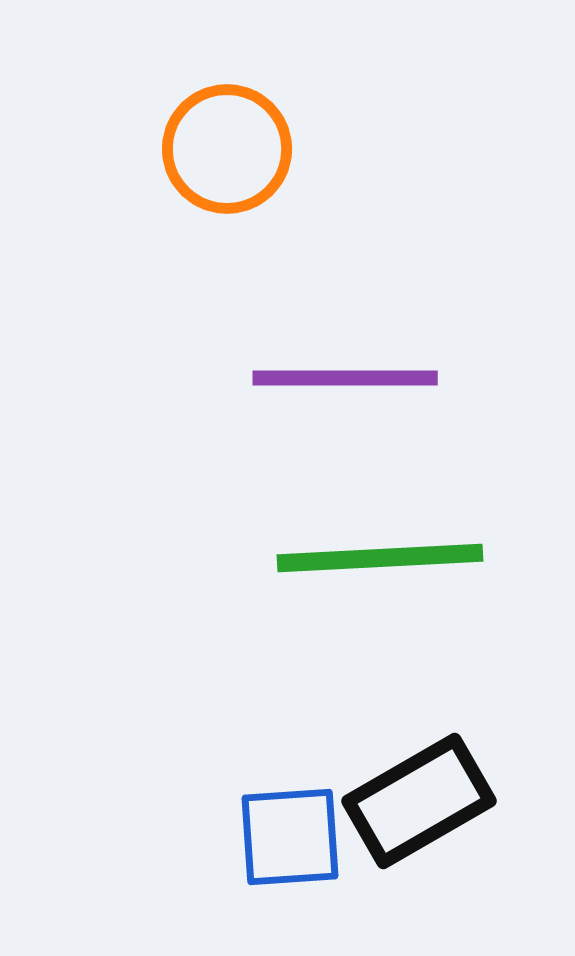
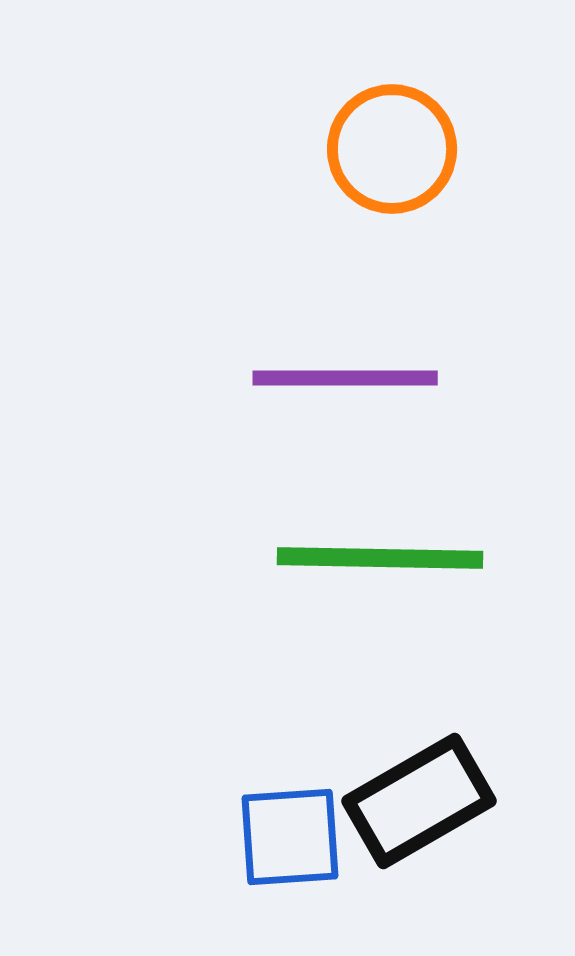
orange circle: moved 165 px right
green line: rotated 4 degrees clockwise
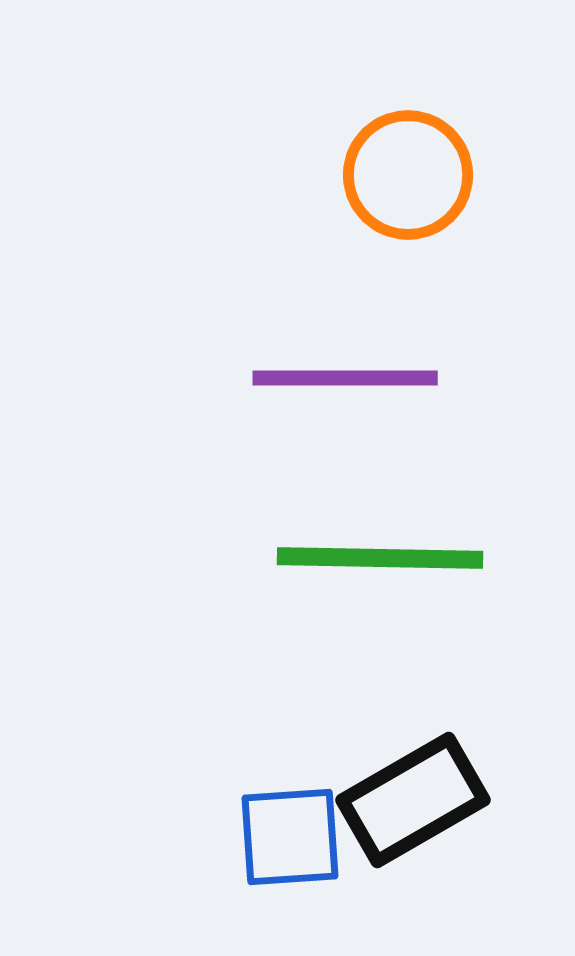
orange circle: moved 16 px right, 26 px down
black rectangle: moved 6 px left, 1 px up
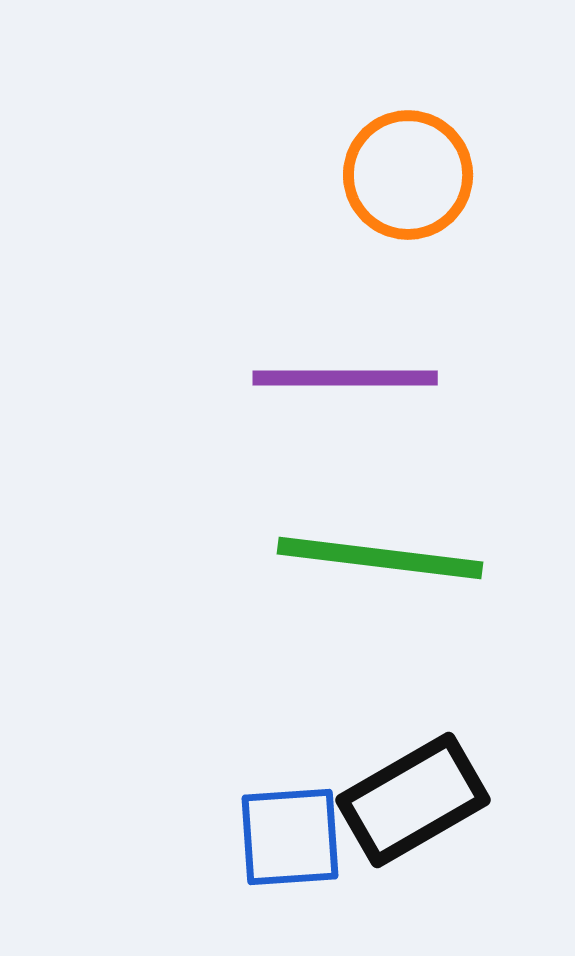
green line: rotated 6 degrees clockwise
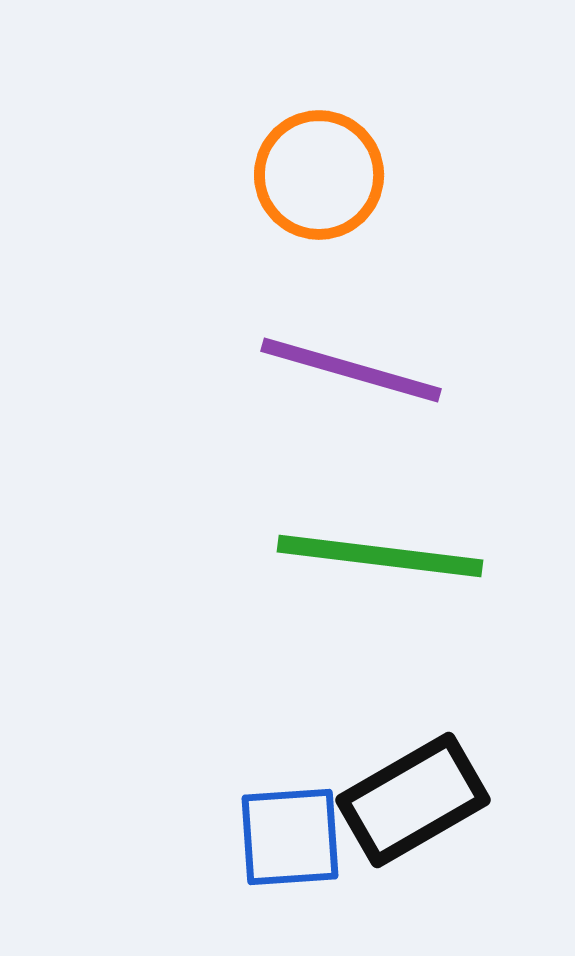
orange circle: moved 89 px left
purple line: moved 6 px right, 8 px up; rotated 16 degrees clockwise
green line: moved 2 px up
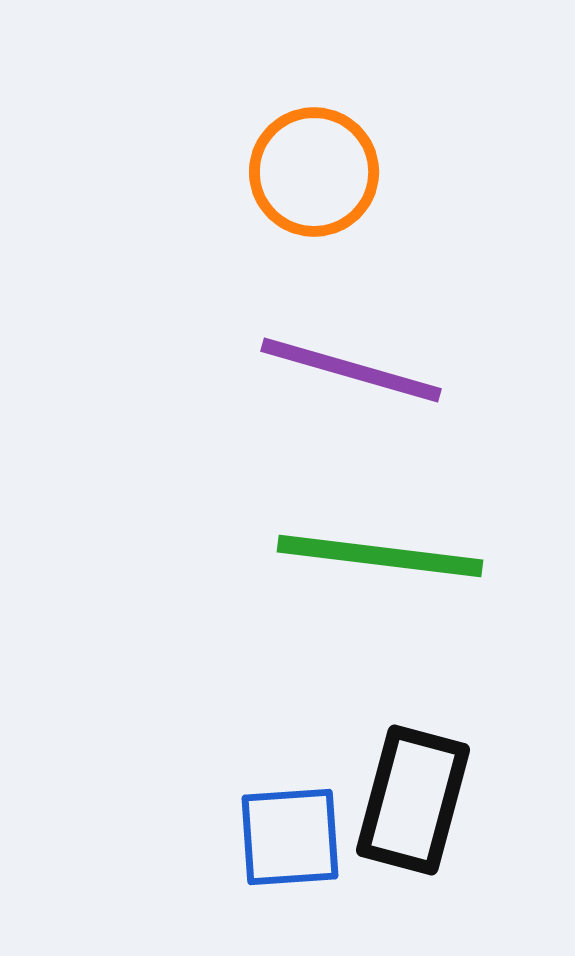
orange circle: moved 5 px left, 3 px up
black rectangle: rotated 45 degrees counterclockwise
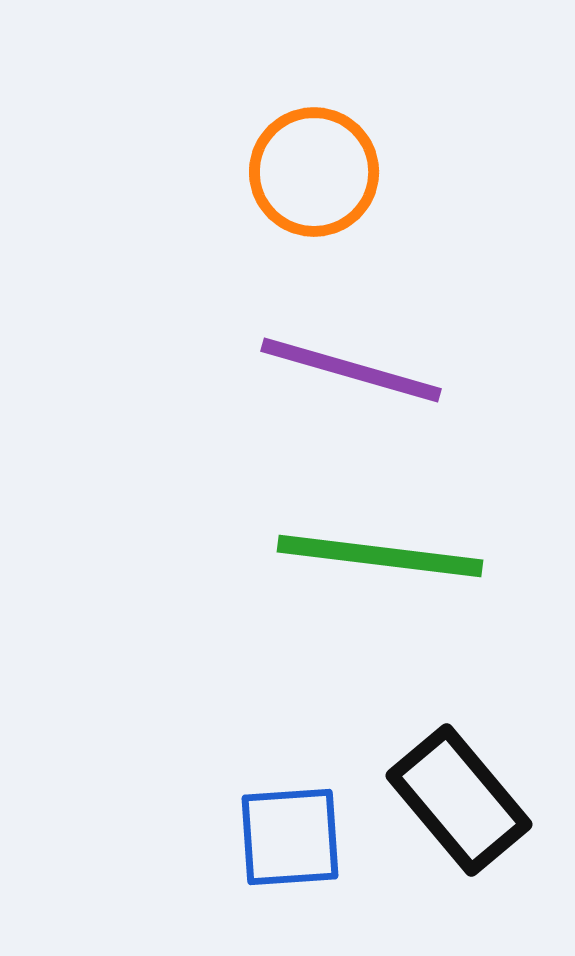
black rectangle: moved 46 px right; rotated 55 degrees counterclockwise
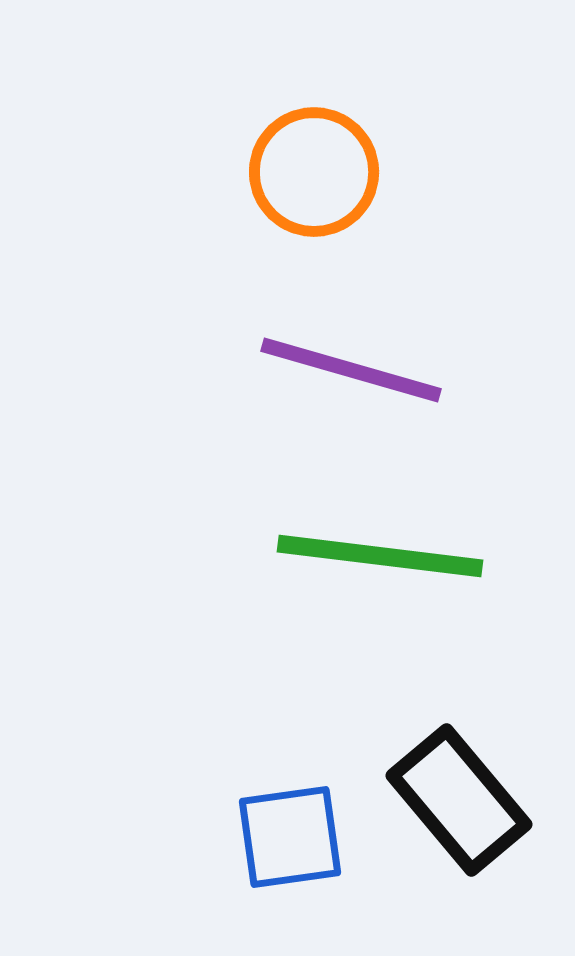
blue square: rotated 4 degrees counterclockwise
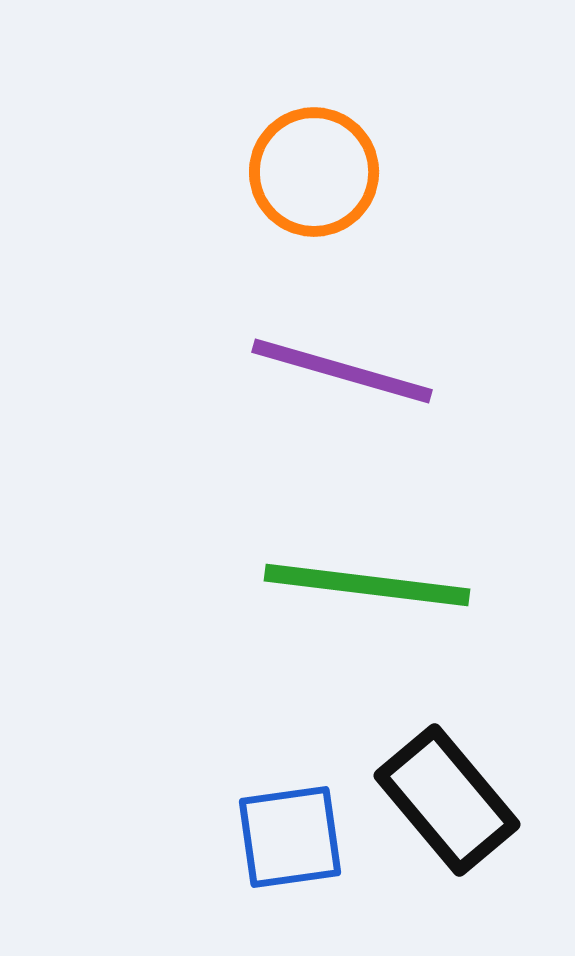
purple line: moved 9 px left, 1 px down
green line: moved 13 px left, 29 px down
black rectangle: moved 12 px left
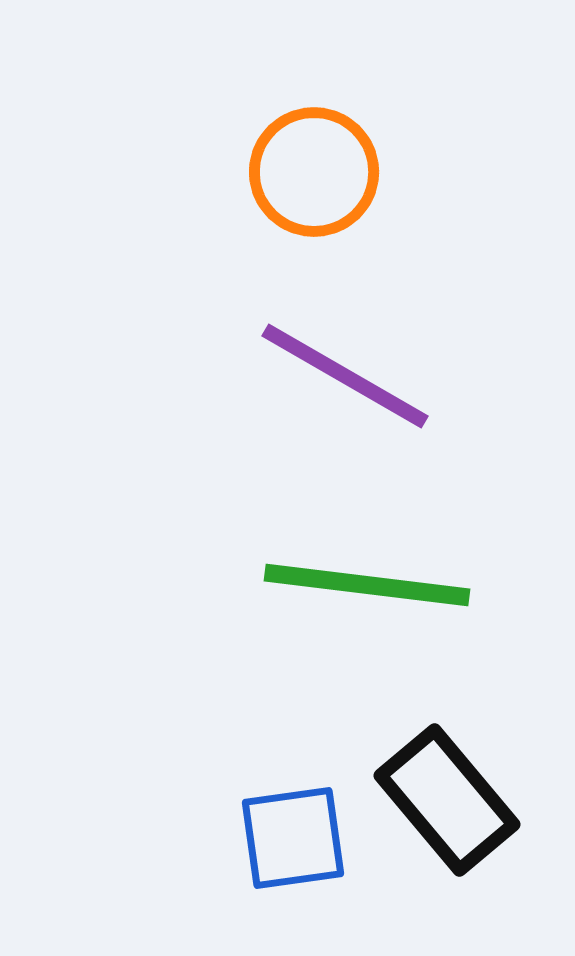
purple line: moved 3 px right, 5 px down; rotated 14 degrees clockwise
blue square: moved 3 px right, 1 px down
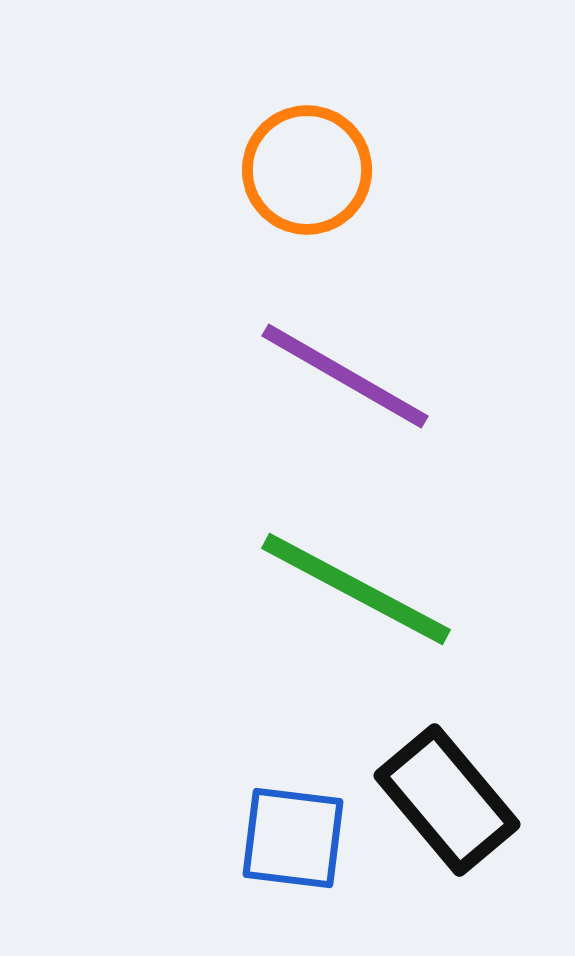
orange circle: moved 7 px left, 2 px up
green line: moved 11 px left, 4 px down; rotated 21 degrees clockwise
blue square: rotated 15 degrees clockwise
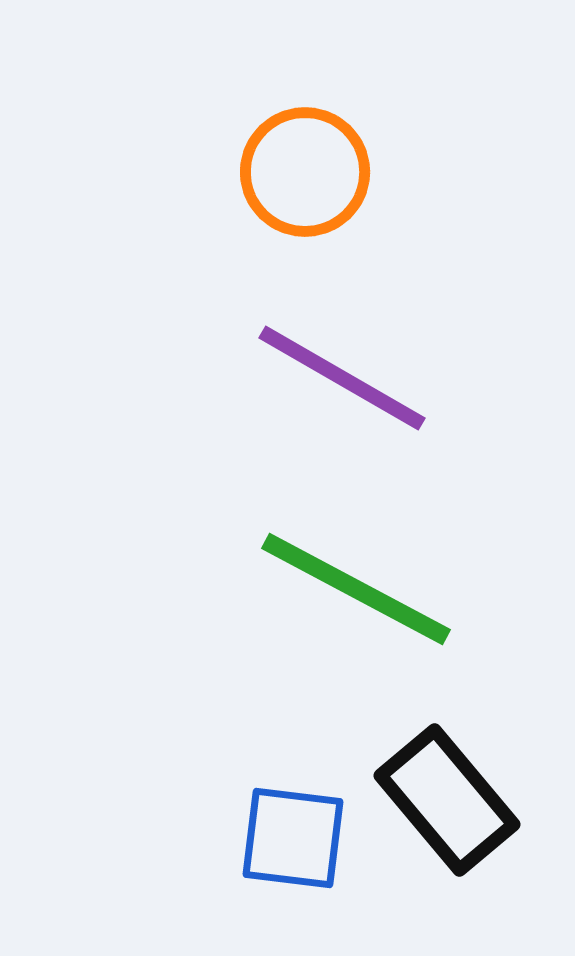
orange circle: moved 2 px left, 2 px down
purple line: moved 3 px left, 2 px down
